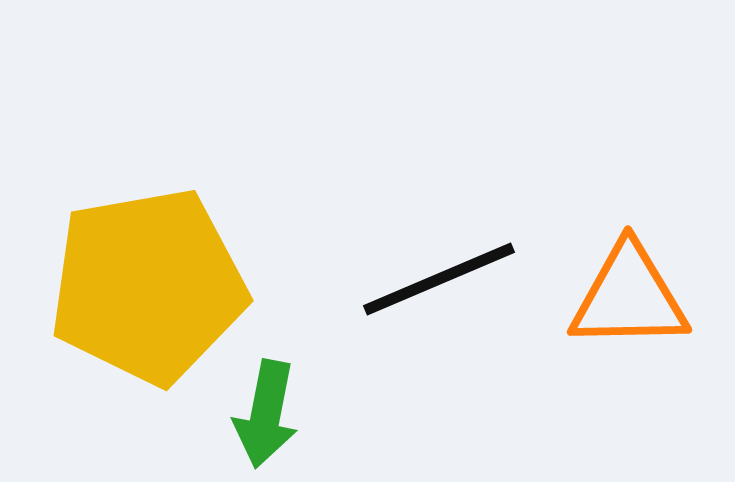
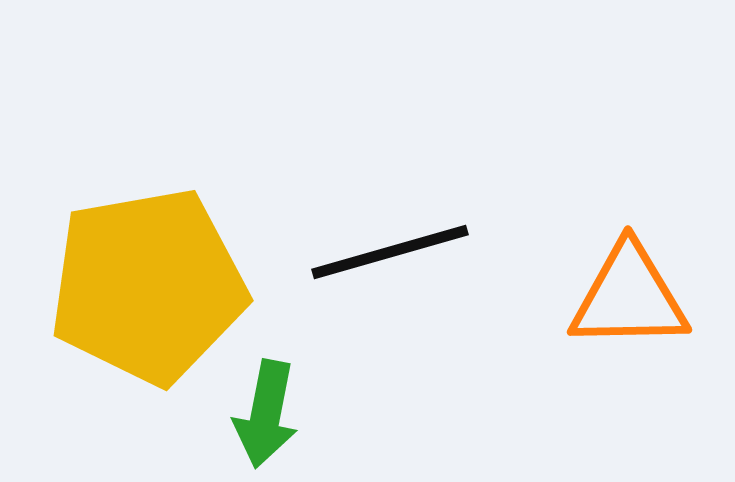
black line: moved 49 px left, 27 px up; rotated 7 degrees clockwise
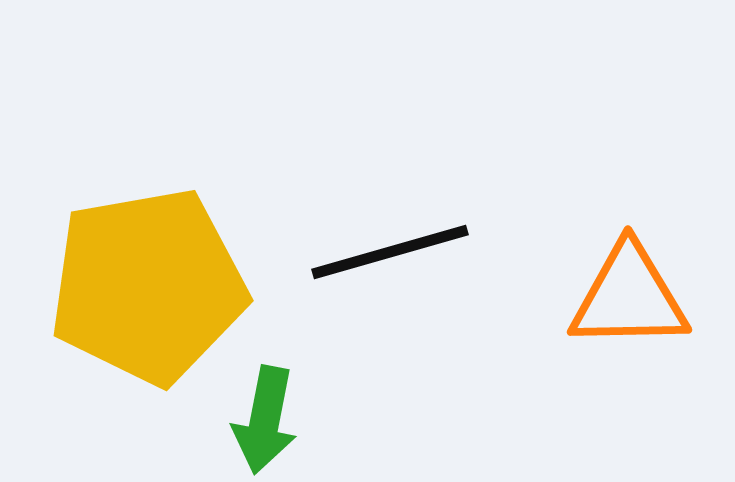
green arrow: moved 1 px left, 6 px down
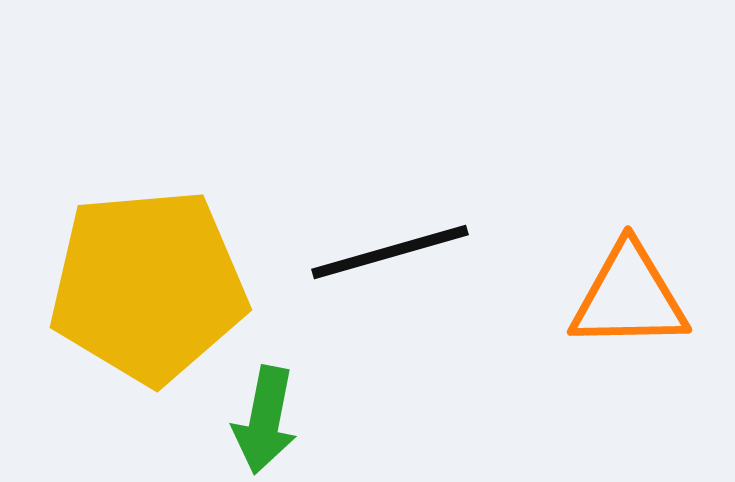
yellow pentagon: rotated 5 degrees clockwise
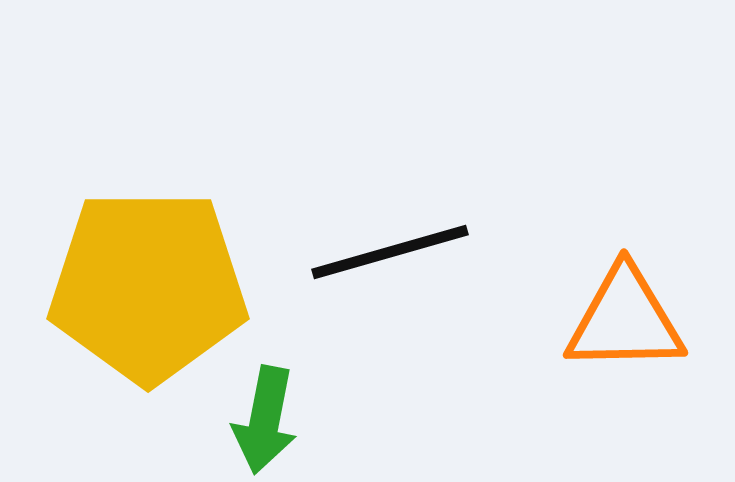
yellow pentagon: rotated 5 degrees clockwise
orange triangle: moved 4 px left, 23 px down
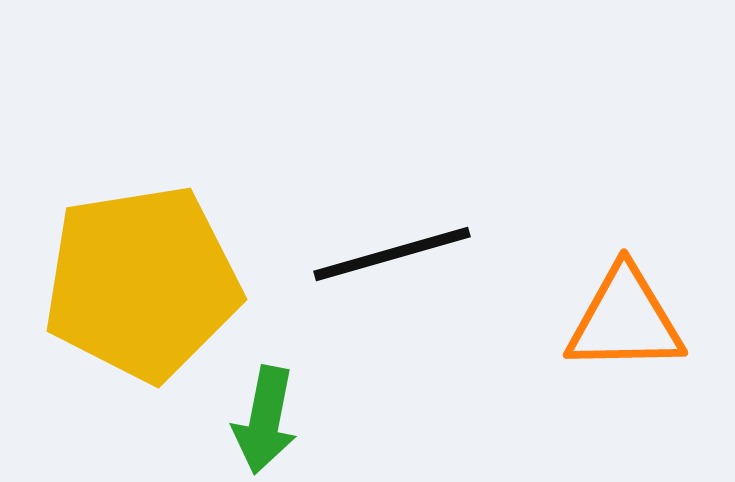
black line: moved 2 px right, 2 px down
yellow pentagon: moved 6 px left, 3 px up; rotated 9 degrees counterclockwise
